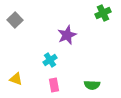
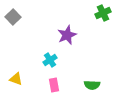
gray square: moved 2 px left, 3 px up
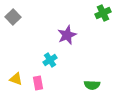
pink rectangle: moved 16 px left, 2 px up
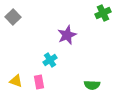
yellow triangle: moved 2 px down
pink rectangle: moved 1 px right, 1 px up
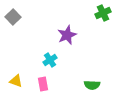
pink rectangle: moved 4 px right, 2 px down
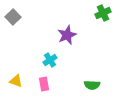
pink rectangle: moved 1 px right
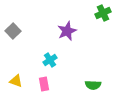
gray square: moved 14 px down
purple star: moved 4 px up
green semicircle: moved 1 px right
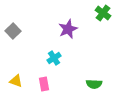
green cross: rotated 28 degrees counterclockwise
purple star: moved 1 px right, 2 px up
cyan cross: moved 4 px right, 2 px up
green semicircle: moved 1 px right, 1 px up
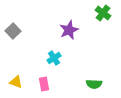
purple star: moved 1 px right, 1 px down
yellow triangle: moved 1 px down
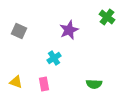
green cross: moved 4 px right, 4 px down
gray square: moved 6 px right; rotated 21 degrees counterclockwise
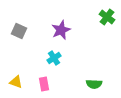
purple star: moved 8 px left
